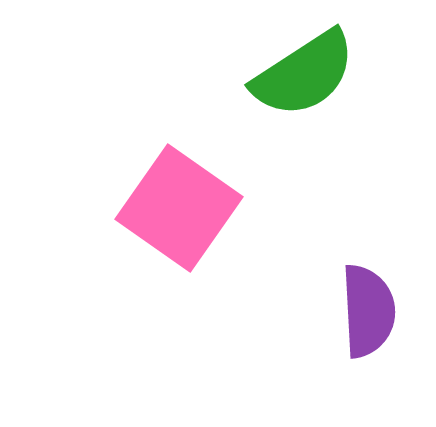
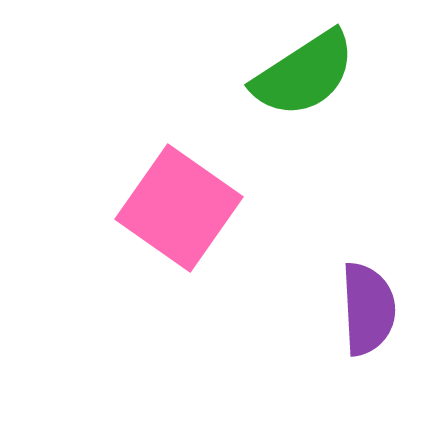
purple semicircle: moved 2 px up
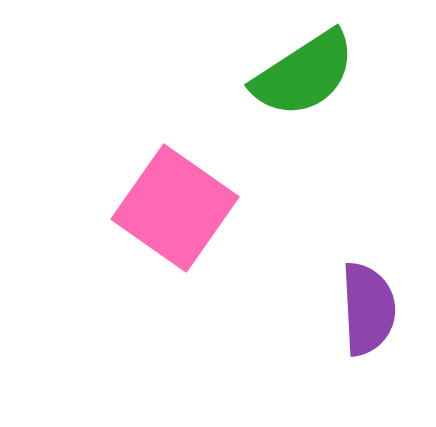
pink square: moved 4 px left
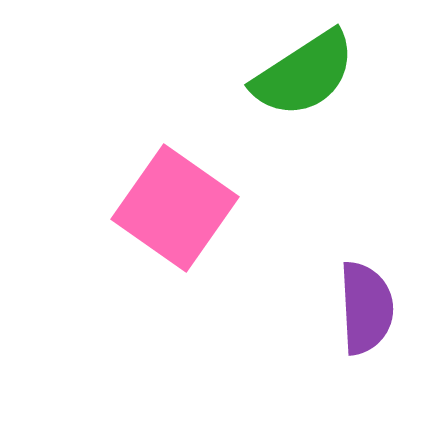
purple semicircle: moved 2 px left, 1 px up
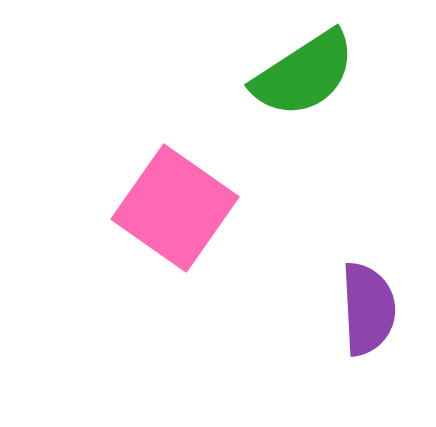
purple semicircle: moved 2 px right, 1 px down
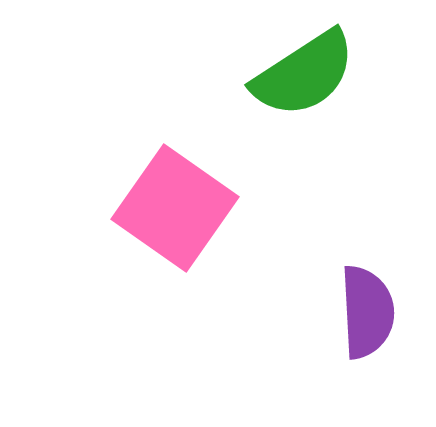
purple semicircle: moved 1 px left, 3 px down
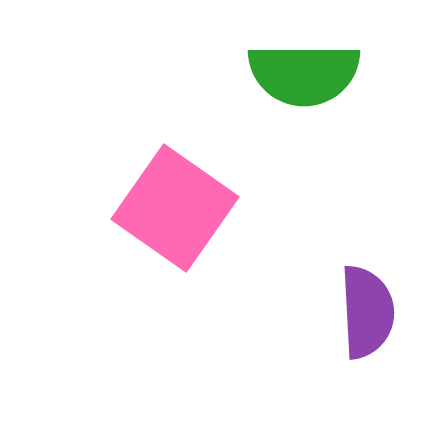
green semicircle: rotated 33 degrees clockwise
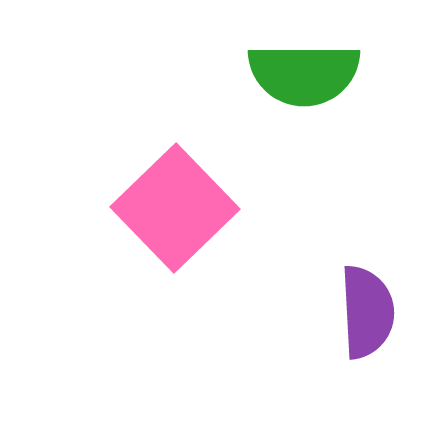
pink square: rotated 11 degrees clockwise
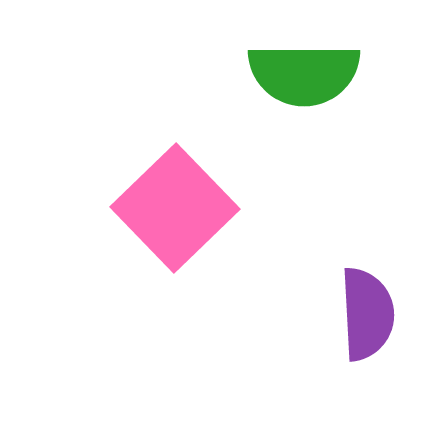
purple semicircle: moved 2 px down
